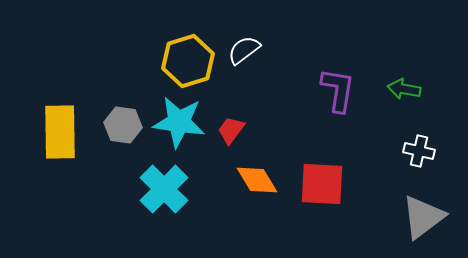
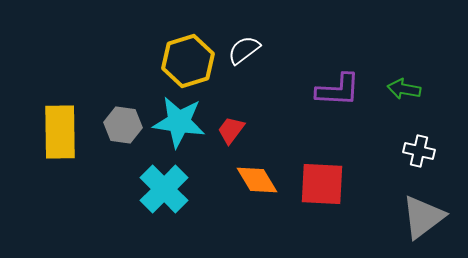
purple L-shape: rotated 84 degrees clockwise
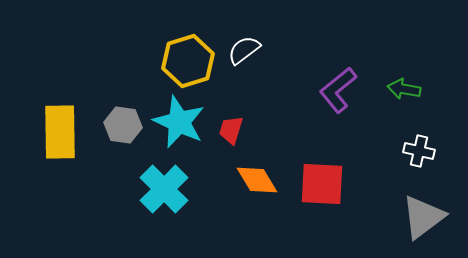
purple L-shape: rotated 138 degrees clockwise
cyan star: rotated 16 degrees clockwise
red trapezoid: rotated 20 degrees counterclockwise
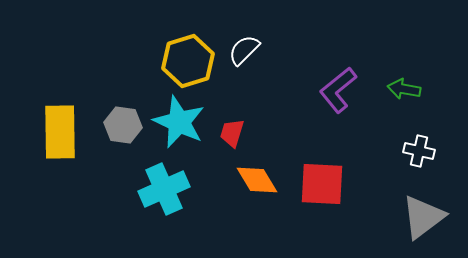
white semicircle: rotated 8 degrees counterclockwise
red trapezoid: moved 1 px right, 3 px down
cyan cross: rotated 21 degrees clockwise
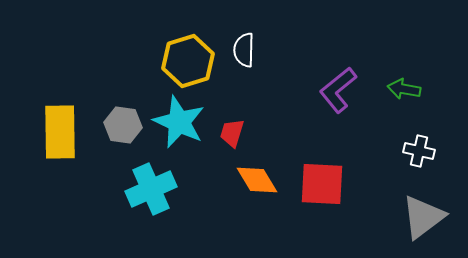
white semicircle: rotated 44 degrees counterclockwise
cyan cross: moved 13 px left
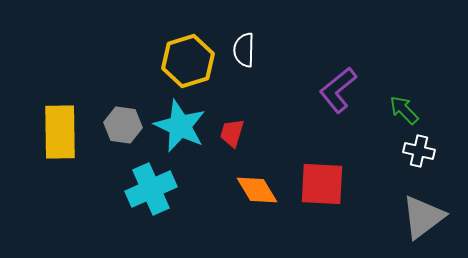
green arrow: moved 21 px down; rotated 36 degrees clockwise
cyan star: moved 1 px right, 4 px down
orange diamond: moved 10 px down
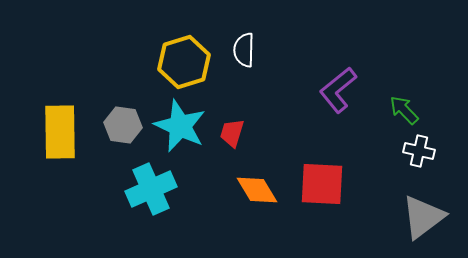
yellow hexagon: moved 4 px left, 1 px down
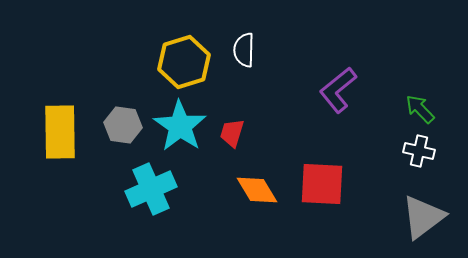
green arrow: moved 16 px right, 1 px up
cyan star: rotated 10 degrees clockwise
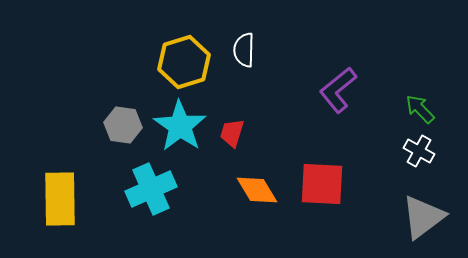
yellow rectangle: moved 67 px down
white cross: rotated 16 degrees clockwise
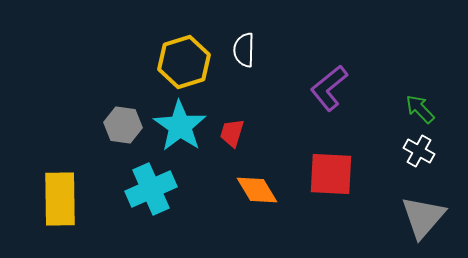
purple L-shape: moved 9 px left, 2 px up
red square: moved 9 px right, 10 px up
gray triangle: rotated 12 degrees counterclockwise
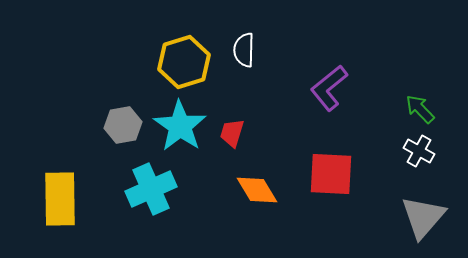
gray hexagon: rotated 18 degrees counterclockwise
